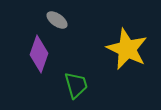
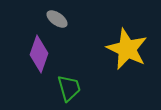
gray ellipse: moved 1 px up
green trapezoid: moved 7 px left, 3 px down
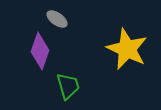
purple diamond: moved 1 px right, 3 px up
green trapezoid: moved 1 px left, 2 px up
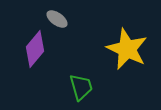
purple diamond: moved 5 px left, 2 px up; rotated 21 degrees clockwise
green trapezoid: moved 13 px right, 1 px down
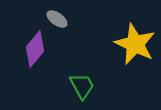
yellow star: moved 8 px right, 5 px up
green trapezoid: moved 1 px right, 1 px up; rotated 12 degrees counterclockwise
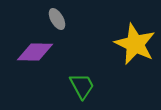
gray ellipse: rotated 25 degrees clockwise
purple diamond: moved 3 px down; rotated 51 degrees clockwise
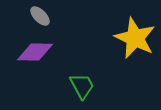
gray ellipse: moved 17 px left, 3 px up; rotated 15 degrees counterclockwise
yellow star: moved 6 px up
